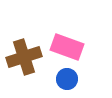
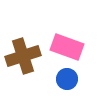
brown cross: moved 1 px left, 1 px up
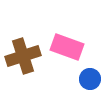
blue circle: moved 23 px right
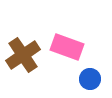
brown cross: moved 1 px up; rotated 16 degrees counterclockwise
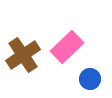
pink rectangle: rotated 64 degrees counterclockwise
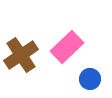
brown cross: moved 2 px left
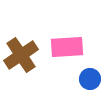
pink rectangle: rotated 40 degrees clockwise
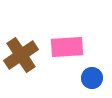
blue circle: moved 2 px right, 1 px up
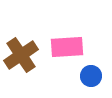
blue circle: moved 1 px left, 2 px up
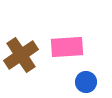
blue circle: moved 5 px left, 6 px down
